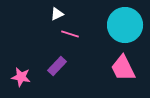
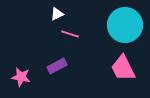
purple rectangle: rotated 18 degrees clockwise
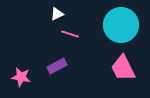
cyan circle: moved 4 px left
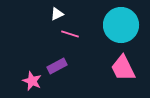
pink star: moved 11 px right, 4 px down; rotated 12 degrees clockwise
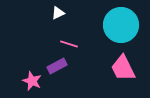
white triangle: moved 1 px right, 1 px up
pink line: moved 1 px left, 10 px down
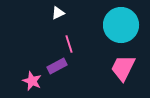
pink line: rotated 54 degrees clockwise
pink trapezoid: rotated 52 degrees clockwise
